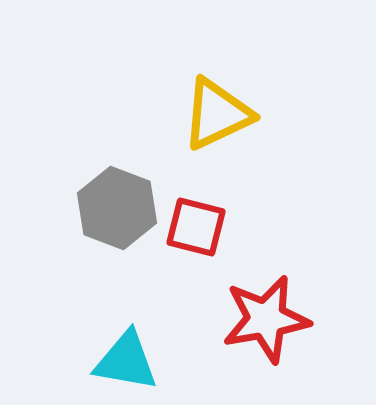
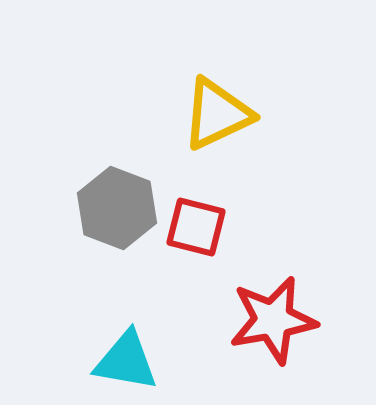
red star: moved 7 px right, 1 px down
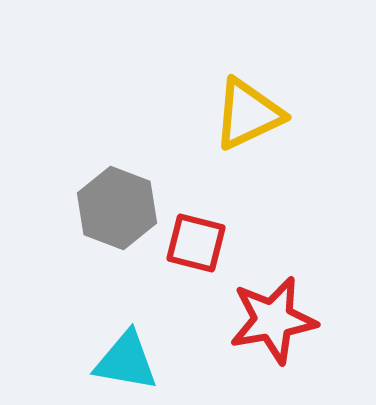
yellow triangle: moved 31 px right
red square: moved 16 px down
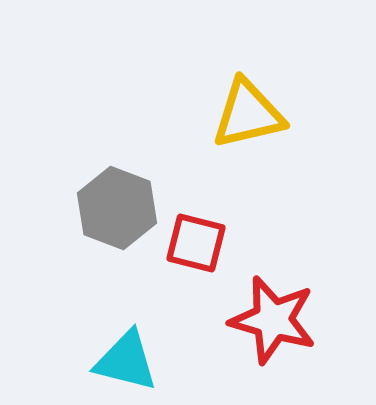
yellow triangle: rotated 12 degrees clockwise
red star: rotated 26 degrees clockwise
cyan triangle: rotated 4 degrees clockwise
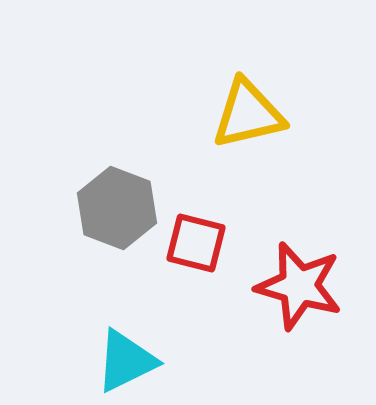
red star: moved 26 px right, 34 px up
cyan triangle: rotated 40 degrees counterclockwise
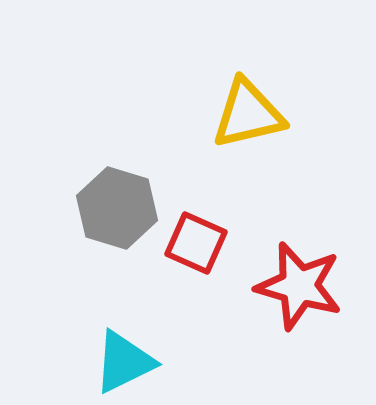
gray hexagon: rotated 4 degrees counterclockwise
red square: rotated 10 degrees clockwise
cyan triangle: moved 2 px left, 1 px down
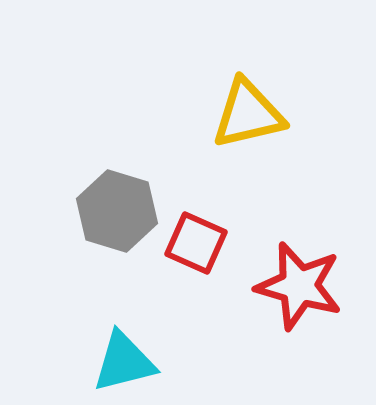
gray hexagon: moved 3 px down
cyan triangle: rotated 12 degrees clockwise
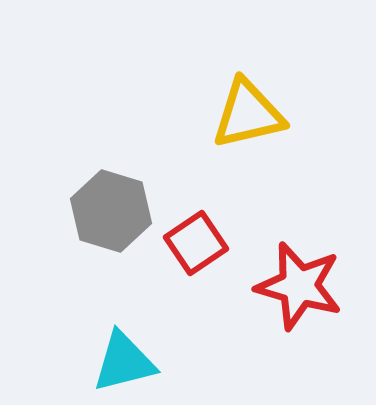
gray hexagon: moved 6 px left
red square: rotated 32 degrees clockwise
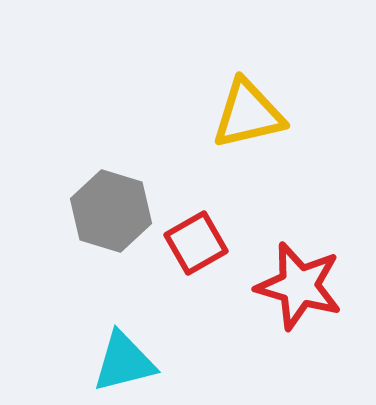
red square: rotated 4 degrees clockwise
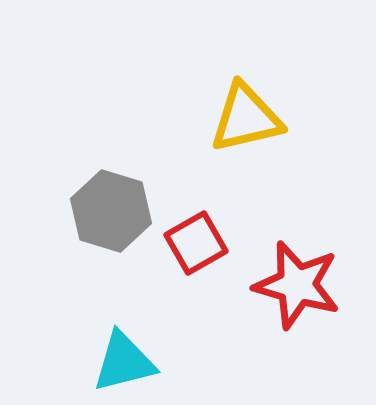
yellow triangle: moved 2 px left, 4 px down
red star: moved 2 px left, 1 px up
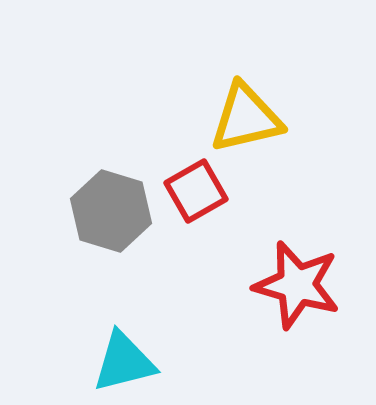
red square: moved 52 px up
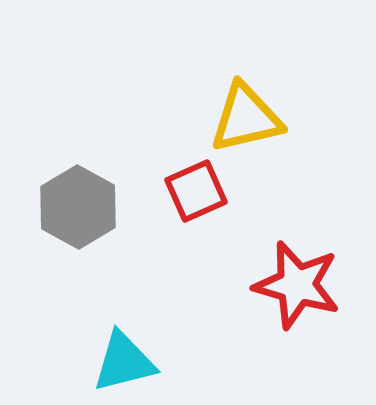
red square: rotated 6 degrees clockwise
gray hexagon: moved 33 px left, 4 px up; rotated 12 degrees clockwise
